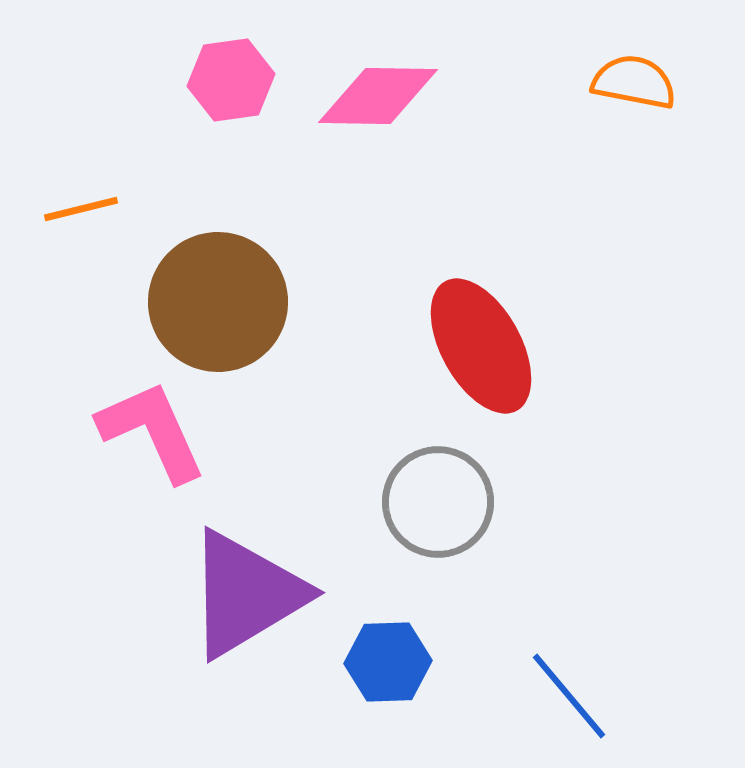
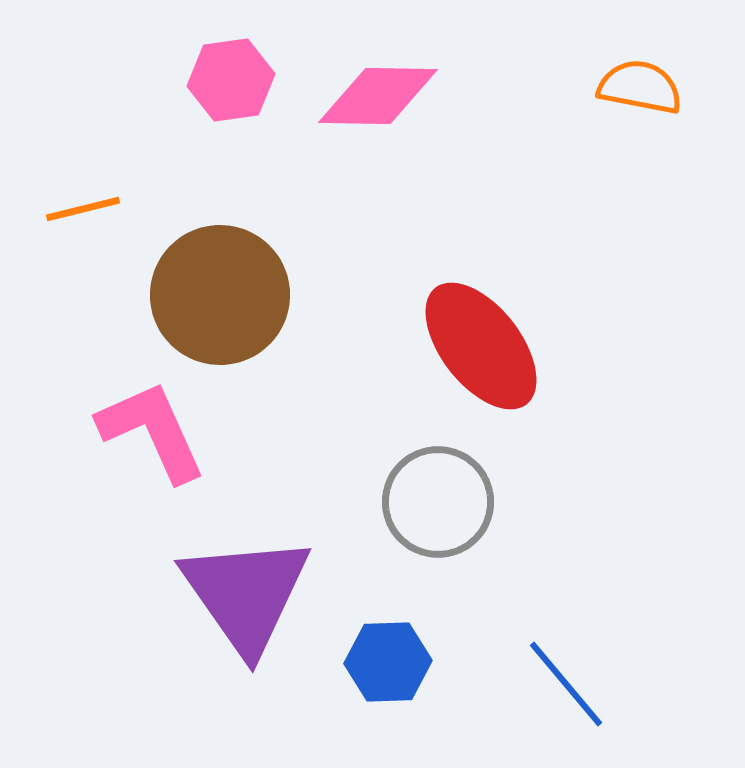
orange semicircle: moved 6 px right, 5 px down
orange line: moved 2 px right
brown circle: moved 2 px right, 7 px up
red ellipse: rotated 9 degrees counterclockwise
purple triangle: rotated 34 degrees counterclockwise
blue line: moved 3 px left, 12 px up
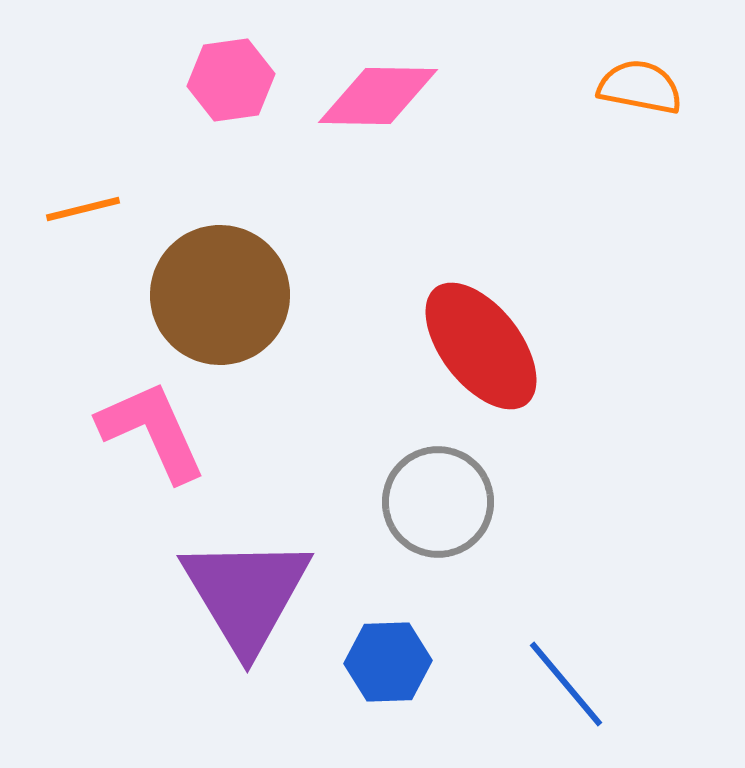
purple triangle: rotated 4 degrees clockwise
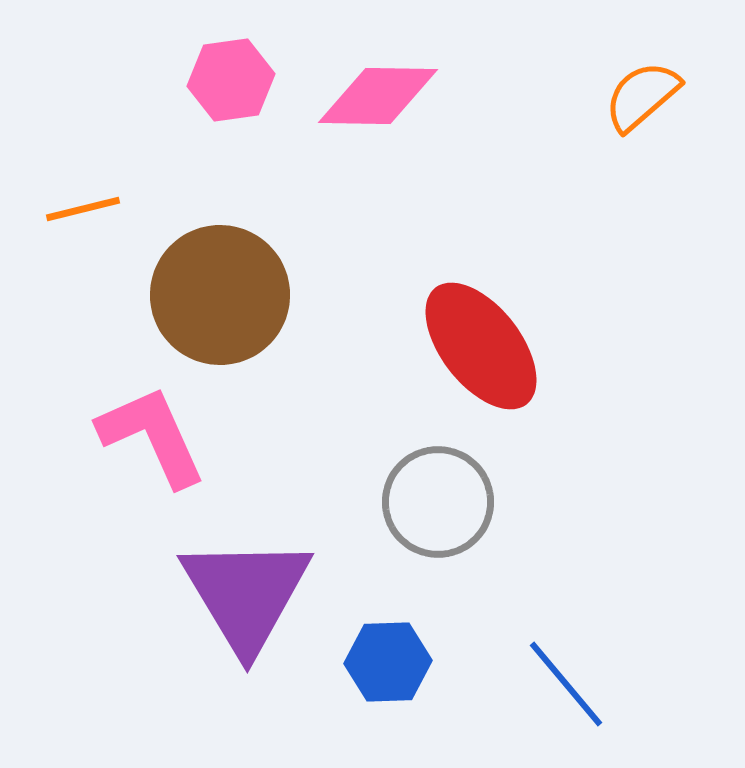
orange semicircle: moved 2 px right, 9 px down; rotated 52 degrees counterclockwise
pink L-shape: moved 5 px down
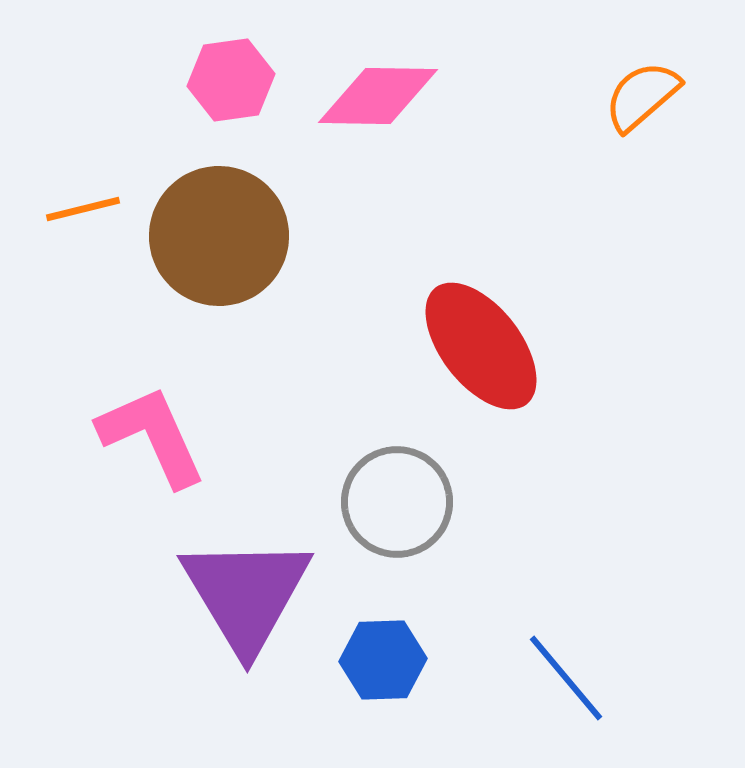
brown circle: moved 1 px left, 59 px up
gray circle: moved 41 px left
blue hexagon: moved 5 px left, 2 px up
blue line: moved 6 px up
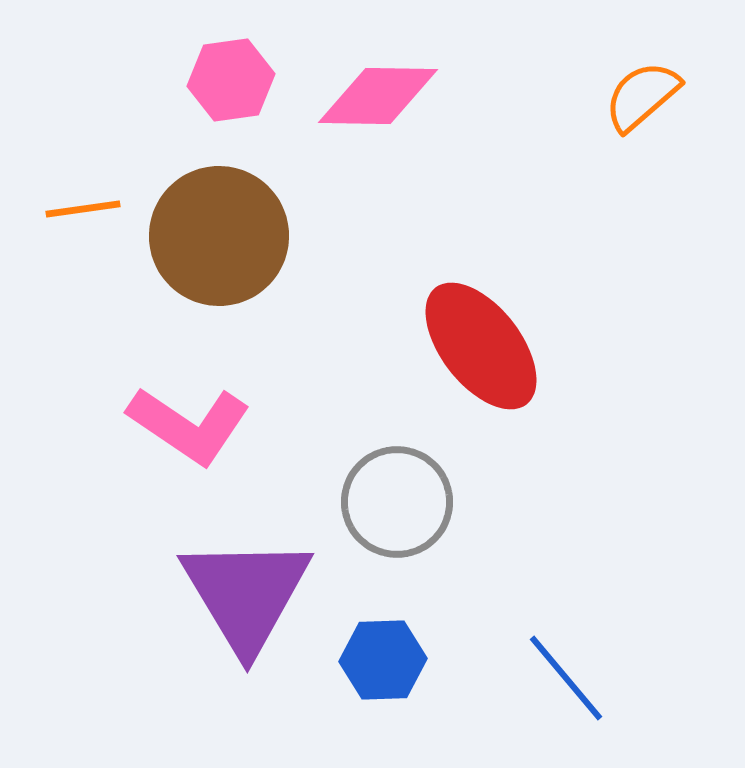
orange line: rotated 6 degrees clockwise
pink L-shape: moved 37 px right, 11 px up; rotated 148 degrees clockwise
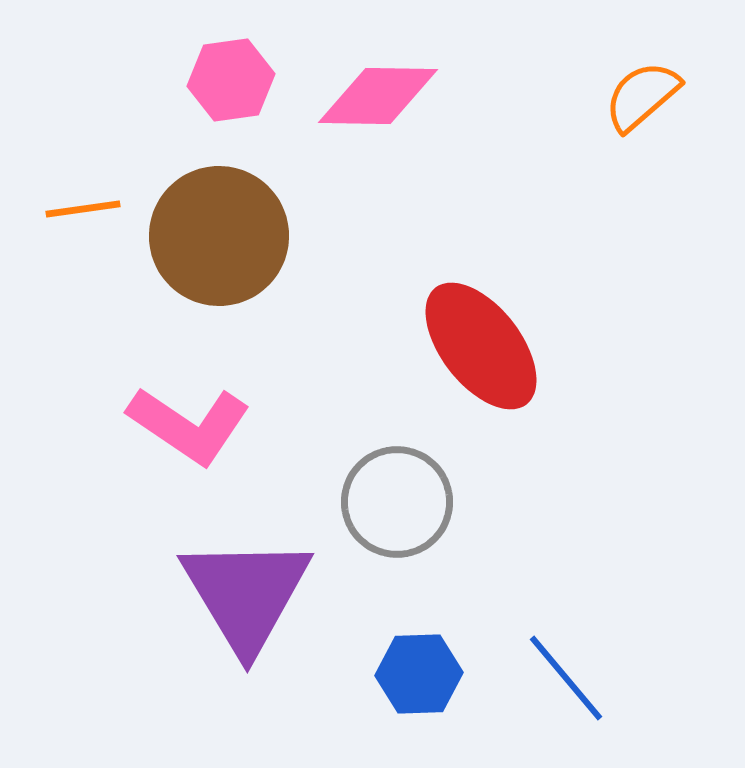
blue hexagon: moved 36 px right, 14 px down
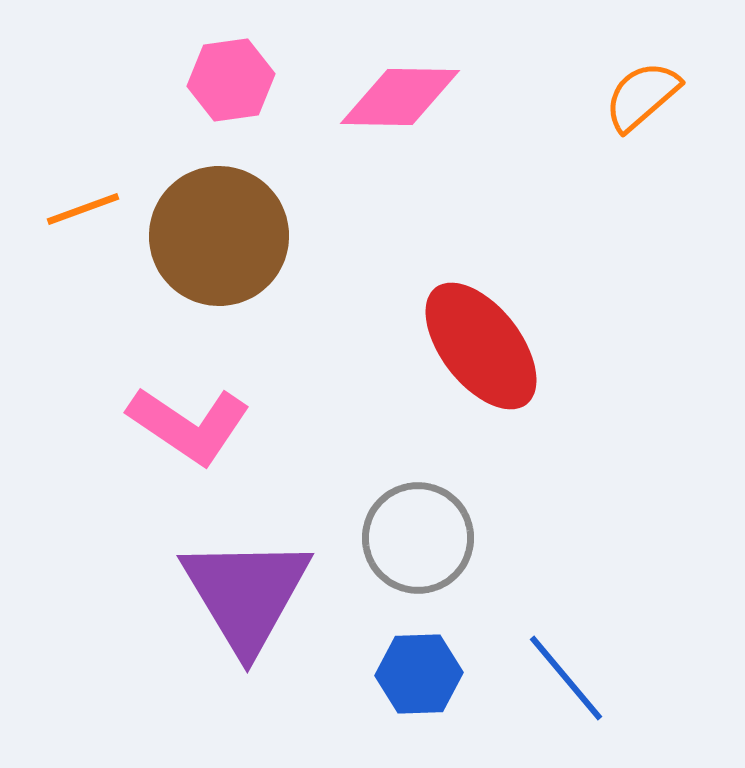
pink diamond: moved 22 px right, 1 px down
orange line: rotated 12 degrees counterclockwise
gray circle: moved 21 px right, 36 px down
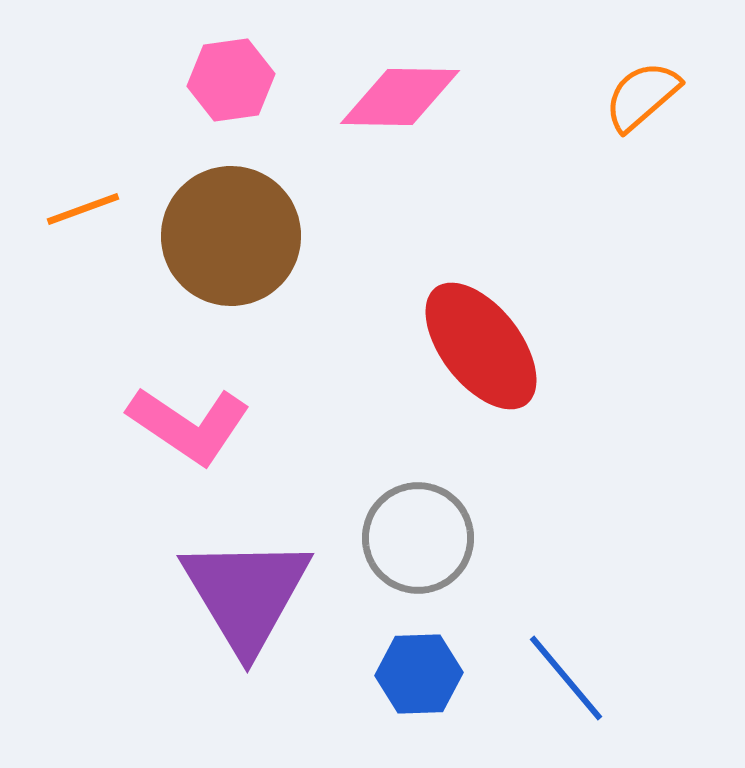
brown circle: moved 12 px right
